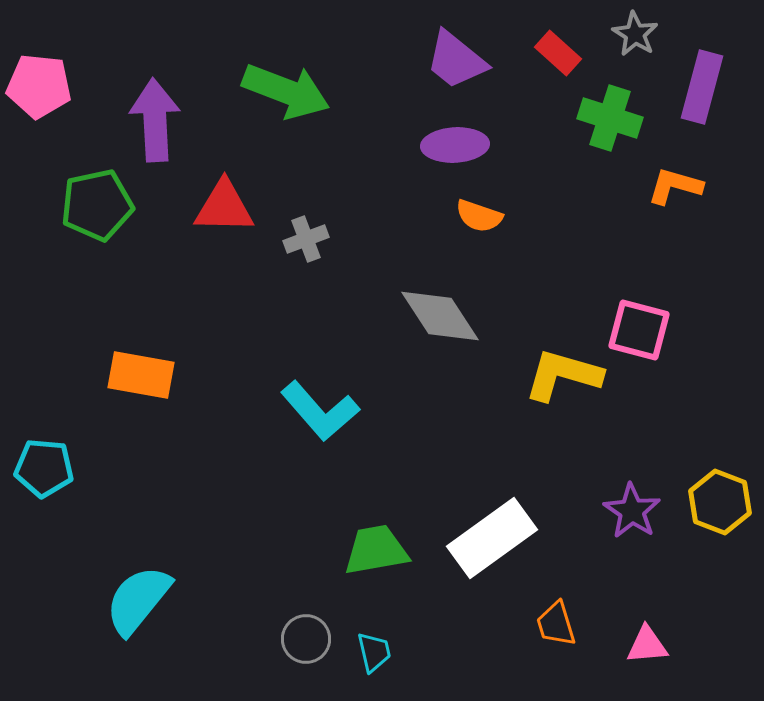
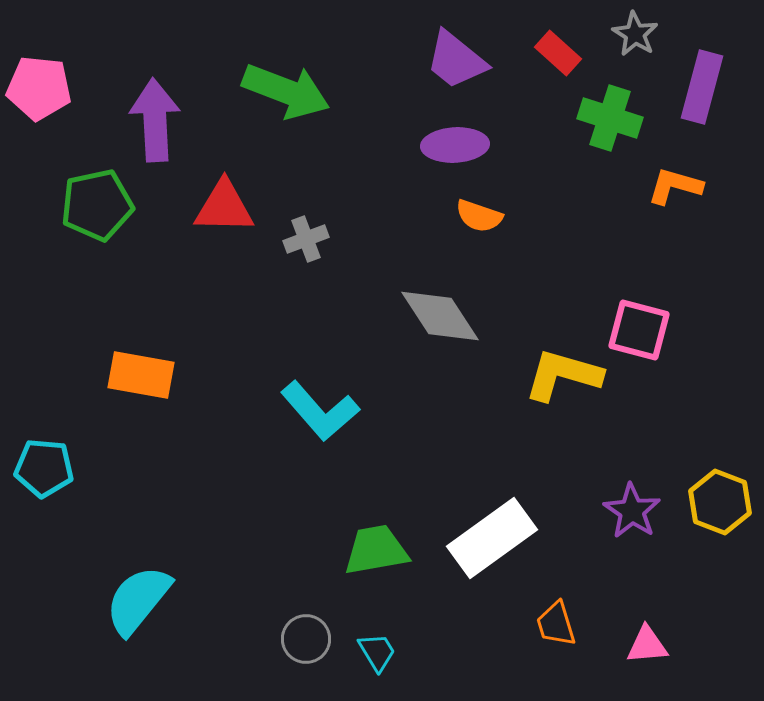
pink pentagon: moved 2 px down
cyan trapezoid: moved 3 px right; rotated 18 degrees counterclockwise
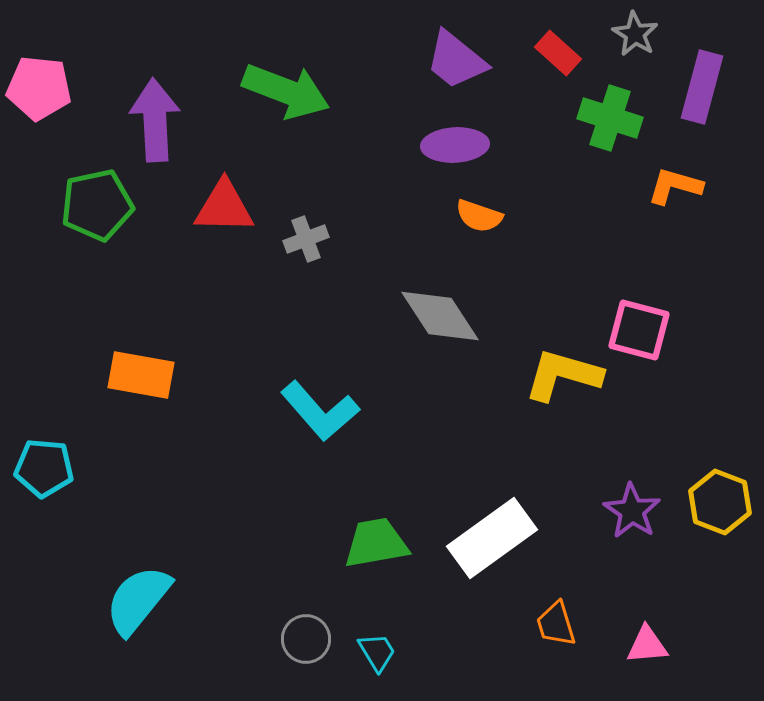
green trapezoid: moved 7 px up
